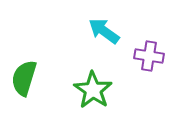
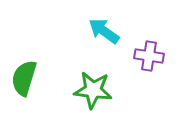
green star: rotated 27 degrees counterclockwise
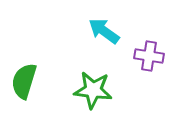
green semicircle: moved 3 px down
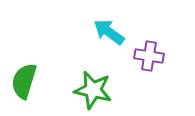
cyan arrow: moved 5 px right, 1 px down
green star: rotated 6 degrees clockwise
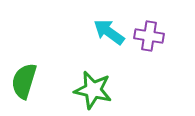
purple cross: moved 20 px up
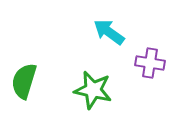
purple cross: moved 1 px right, 27 px down
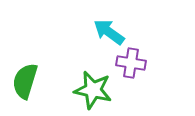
purple cross: moved 19 px left
green semicircle: moved 1 px right
